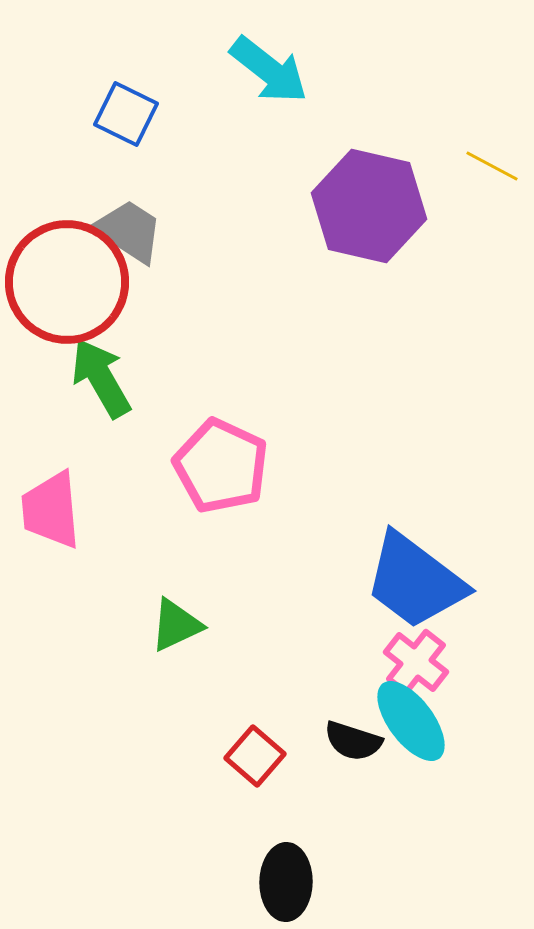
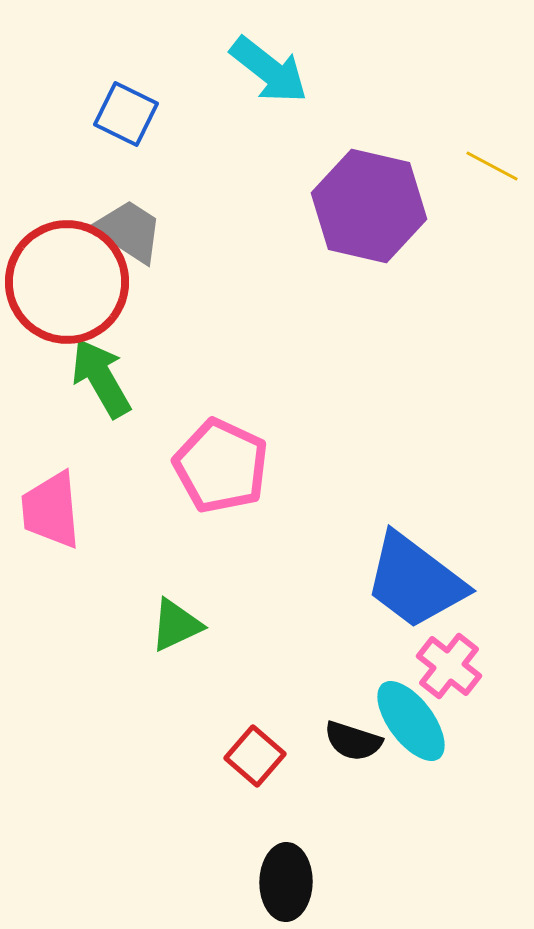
pink cross: moved 33 px right, 4 px down
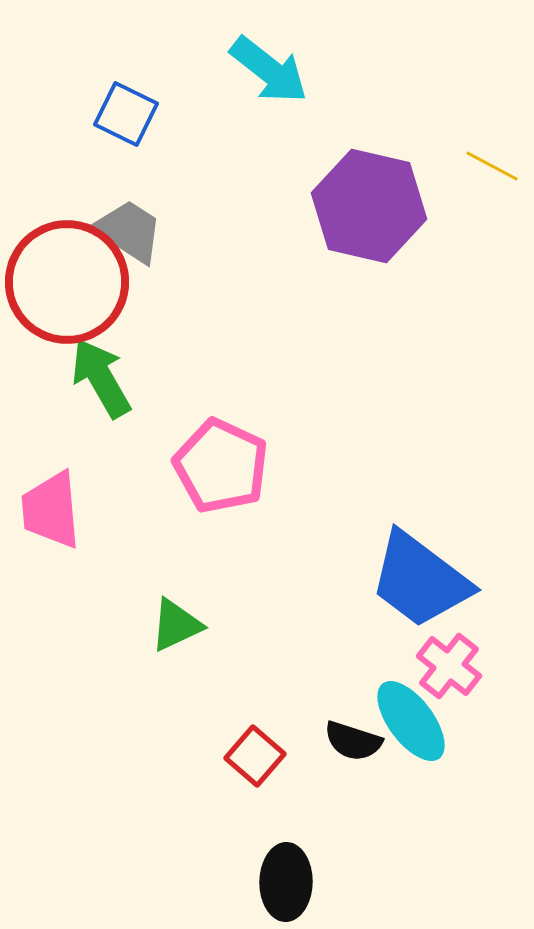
blue trapezoid: moved 5 px right, 1 px up
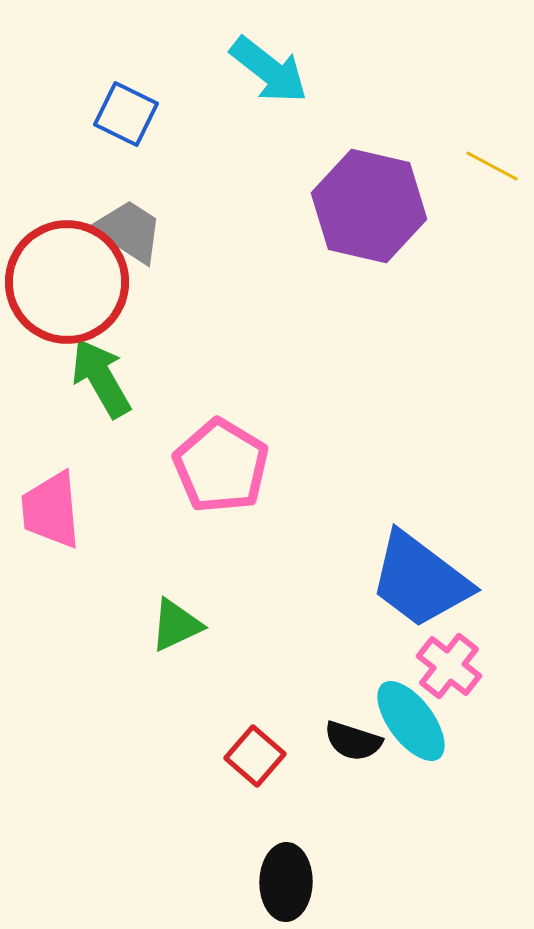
pink pentagon: rotated 6 degrees clockwise
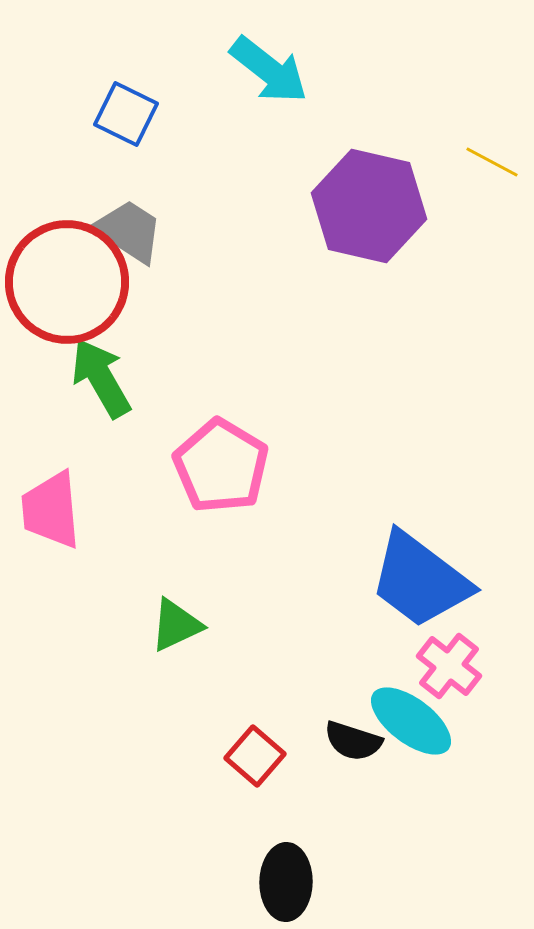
yellow line: moved 4 px up
cyan ellipse: rotated 16 degrees counterclockwise
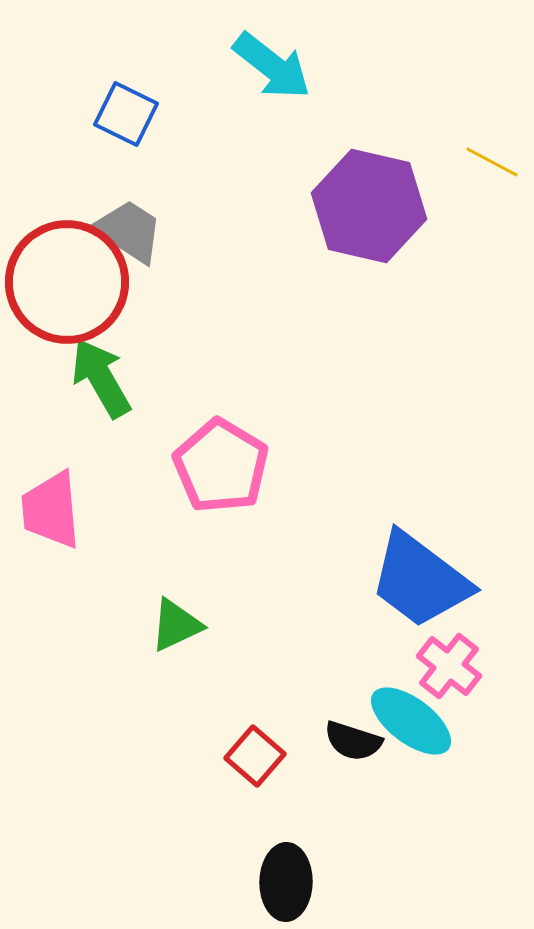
cyan arrow: moved 3 px right, 4 px up
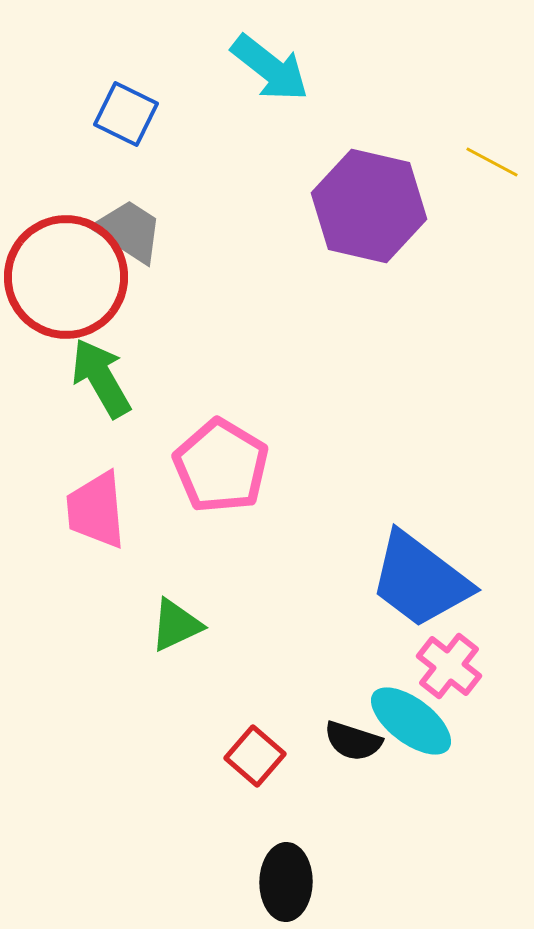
cyan arrow: moved 2 px left, 2 px down
red circle: moved 1 px left, 5 px up
pink trapezoid: moved 45 px right
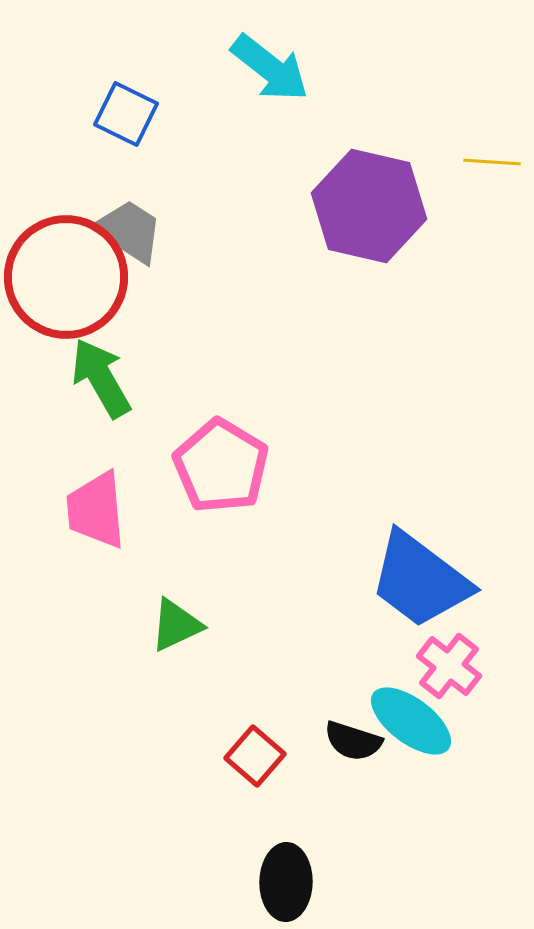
yellow line: rotated 24 degrees counterclockwise
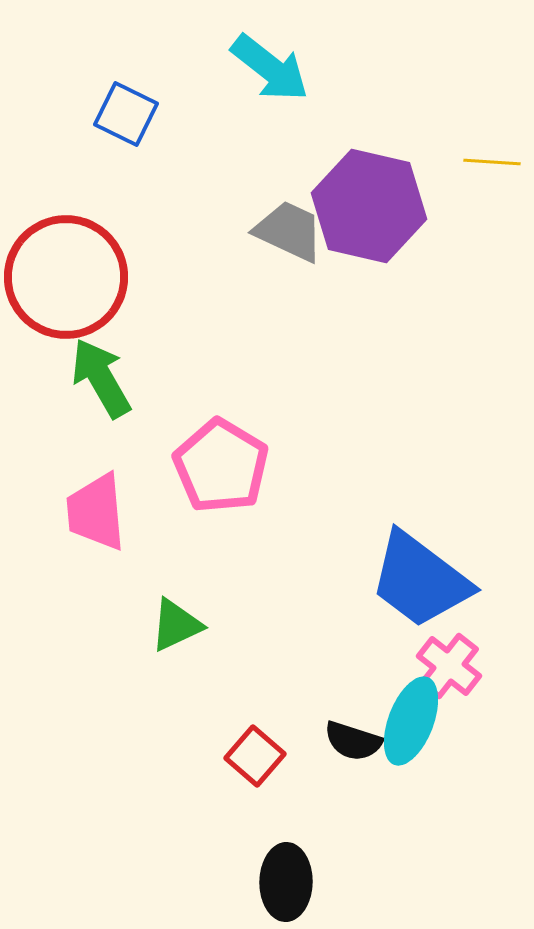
gray trapezoid: moved 160 px right; rotated 8 degrees counterclockwise
pink trapezoid: moved 2 px down
cyan ellipse: rotated 74 degrees clockwise
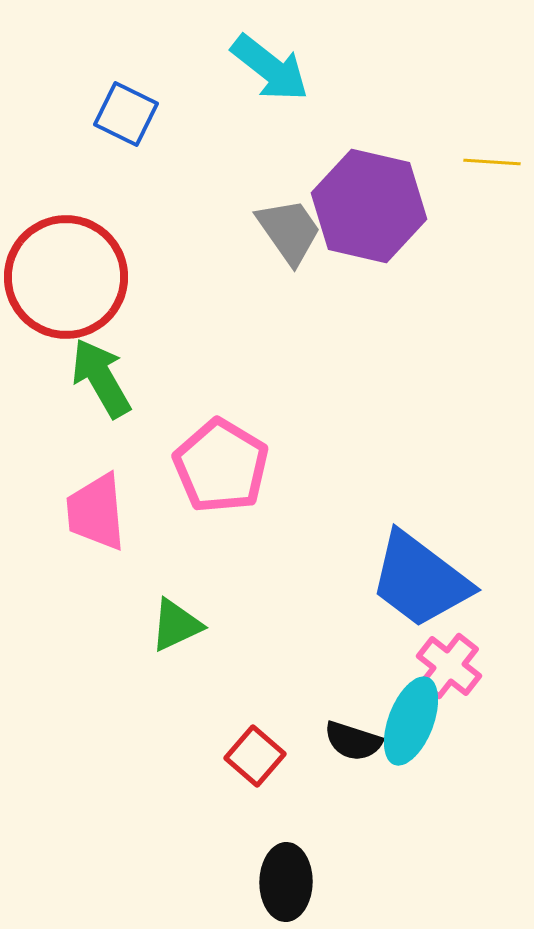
gray trapezoid: rotated 30 degrees clockwise
